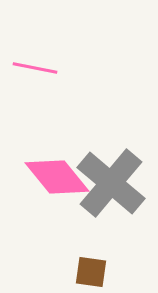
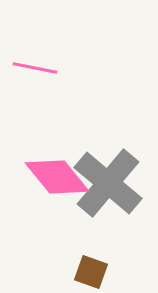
gray cross: moved 3 px left
brown square: rotated 12 degrees clockwise
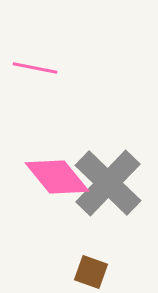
gray cross: rotated 4 degrees clockwise
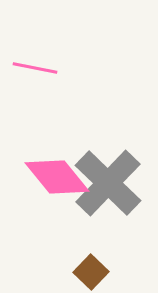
brown square: rotated 24 degrees clockwise
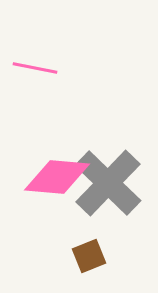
pink diamond: rotated 46 degrees counterclockwise
brown square: moved 2 px left, 16 px up; rotated 24 degrees clockwise
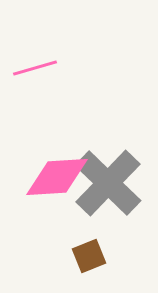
pink line: rotated 27 degrees counterclockwise
pink diamond: rotated 8 degrees counterclockwise
